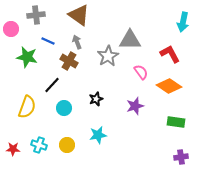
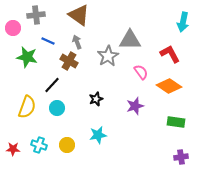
pink circle: moved 2 px right, 1 px up
cyan circle: moved 7 px left
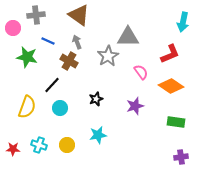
gray triangle: moved 2 px left, 3 px up
red L-shape: rotated 95 degrees clockwise
orange diamond: moved 2 px right
cyan circle: moved 3 px right
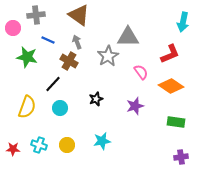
blue line: moved 1 px up
black line: moved 1 px right, 1 px up
cyan star: moved 4 px right, 6 px down
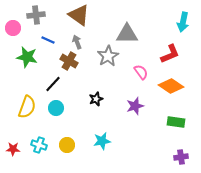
gray triangle: moved 1 px left, 3 px up
cyan circle: moved 4 px left
